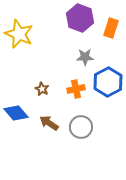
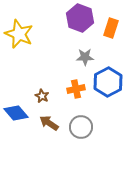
brown star: moved 7 px down
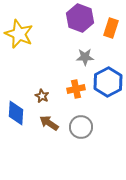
blue diamond: rotated 45 degrees clockwise
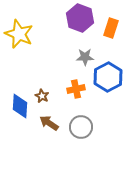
blue hexagon: moved 5 px up
blue diamond: moved 4 px right, 7 px up
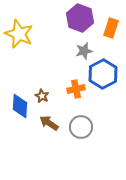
gray star: moved 1 px left, 6 px up; rotated 12 degrees counterclockwise
blue hexagon: moved 5 px left, 3 px up
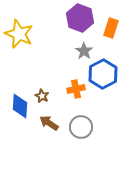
gray star: rotated 24 degrees counterclockwise
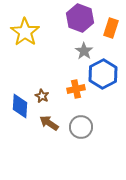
yellow star: moved 6 px right, 2 px up; rotated 12 degrees clockwise
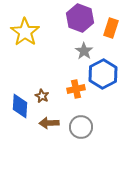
brown arrow: rotated 36 degrees counterclockwise
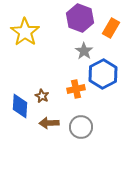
orange rectangle: rotated 12 degrees clockwise
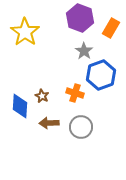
blue hexagon: moved 2 px left, 1 px down; rotated 8 degrees clockwise
orange cross: moved 1 px left, 4 px down; rotated 30 degrees clockwise
